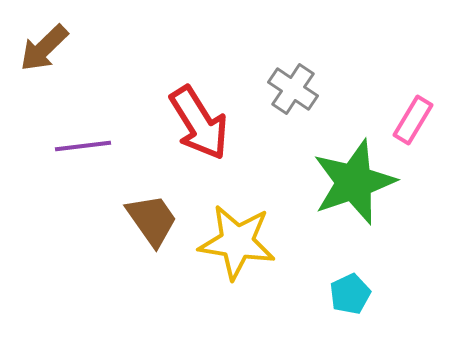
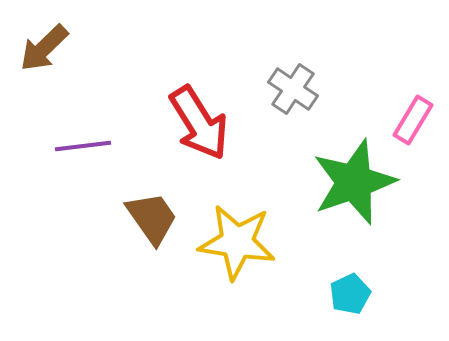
brown trapezoid: moved 2 px up
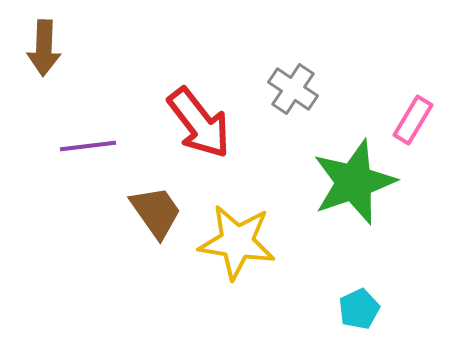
brown arrow: rotated 44 degrees counterclockwise
red arrow: rotated 6 degrees counterclockwise
purple line: moved 5 px right
brown trapezoid: moved 4 px right, 6 px up
cyan pentagon: moved 9 px right, 15 px down
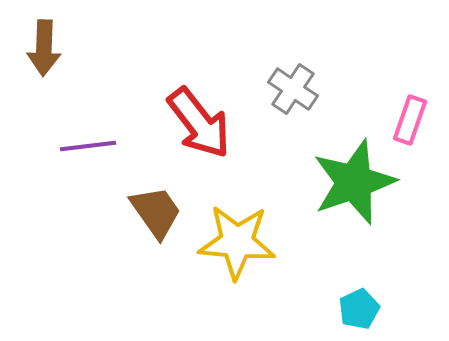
pink rectangle: moved 3 px left; rotated 12 degrees counterclockwise
yellow star: rotated 4 degrees counterclockwise
